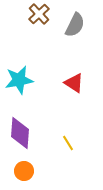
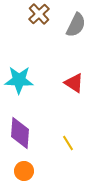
gray semicircle: moved 1 px right
cyan star: rotated 12 degrees clockwise
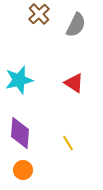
cyan star: rotated 16 degrees counterclockwise
orange circle: moved 1 px left, 1 px up
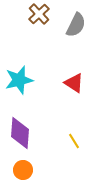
yellow line: moved 6 px right, 2 px up
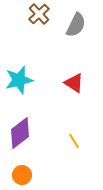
purple diamond: rotated 48 degrees clockwise
orange circle: moved 1 px left, 5 px down
